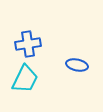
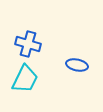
blue cross: rotated 25 degrees clockwise
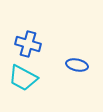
cyan trapezoid: moved 2 px left, 1 px up; rotated 92 degrees clockwise
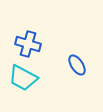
blue ellipse: rotated 45 degrees clockwise
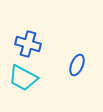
blue ellipse: rotated 55 degrees clockwise
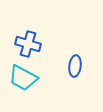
blue ellipse: moved 2 px left, 1 px down; rotated 15 degrees counterclockwise
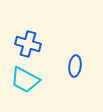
cyan trapezoid: moved 2 px right, 2 px down
